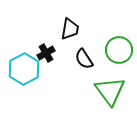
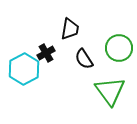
green circle: moved 2 px up
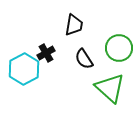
black trapezoid: moved 4 px right, 4 px up
green triangle: moved 3 px up; rotated 12 degrees counterclockwise
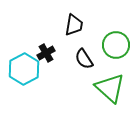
green circle: moved 3 px left, 3 px up
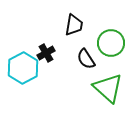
green circle: moved 5 px left, 2 px up
black semicircle: moved 2 px right
cyan hexagon: moved 1 px left, 1 px up
green triangle: moved 2 px left
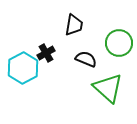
green circle: moved 8 px right
black semicircle: rotated 145 degrees clockwise
